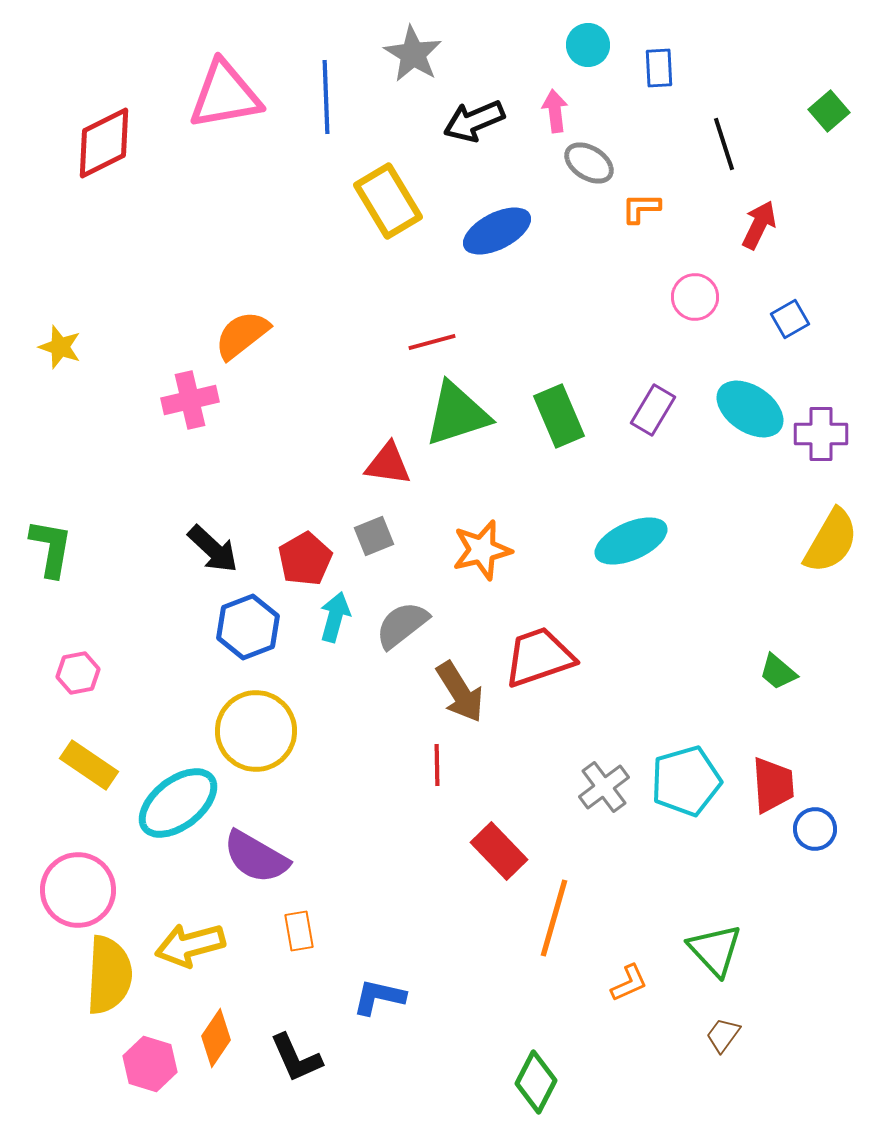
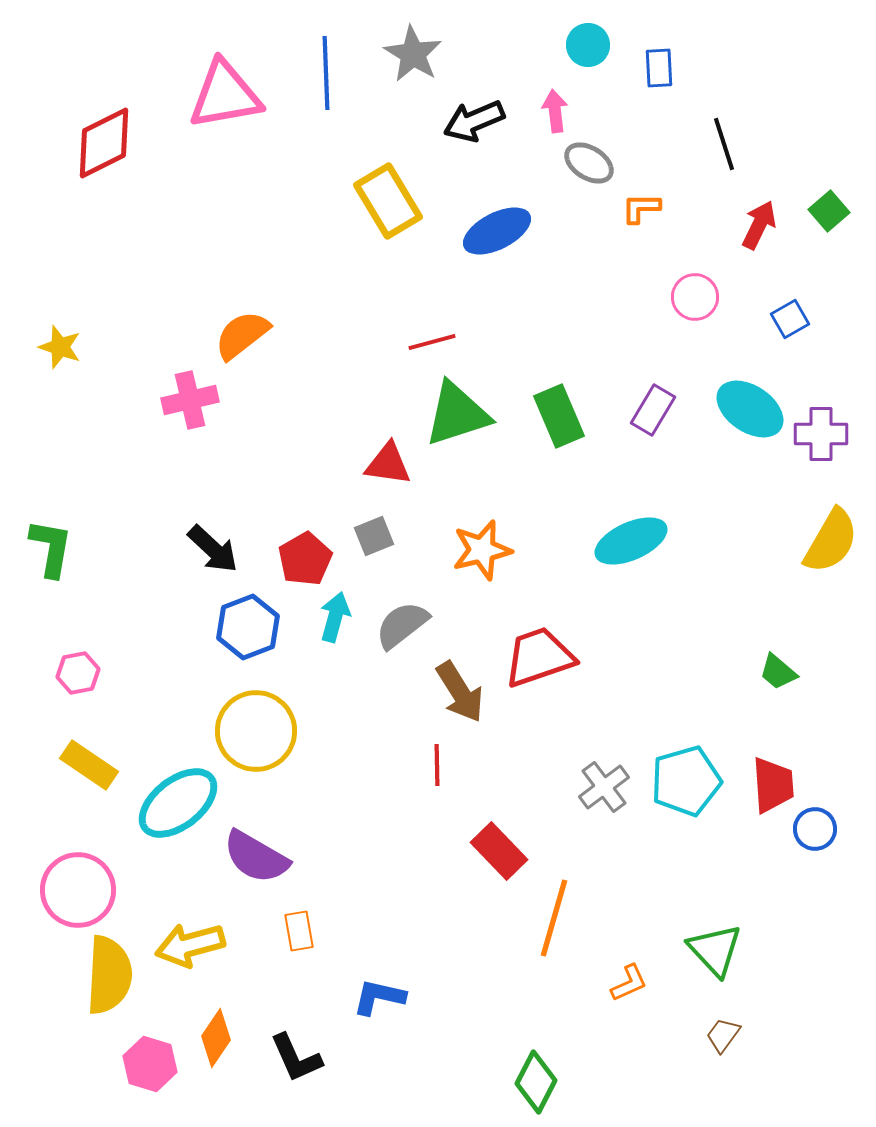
blue line at (326, 97): moved 24 px up
green square at (829, 111): moved 100 px down
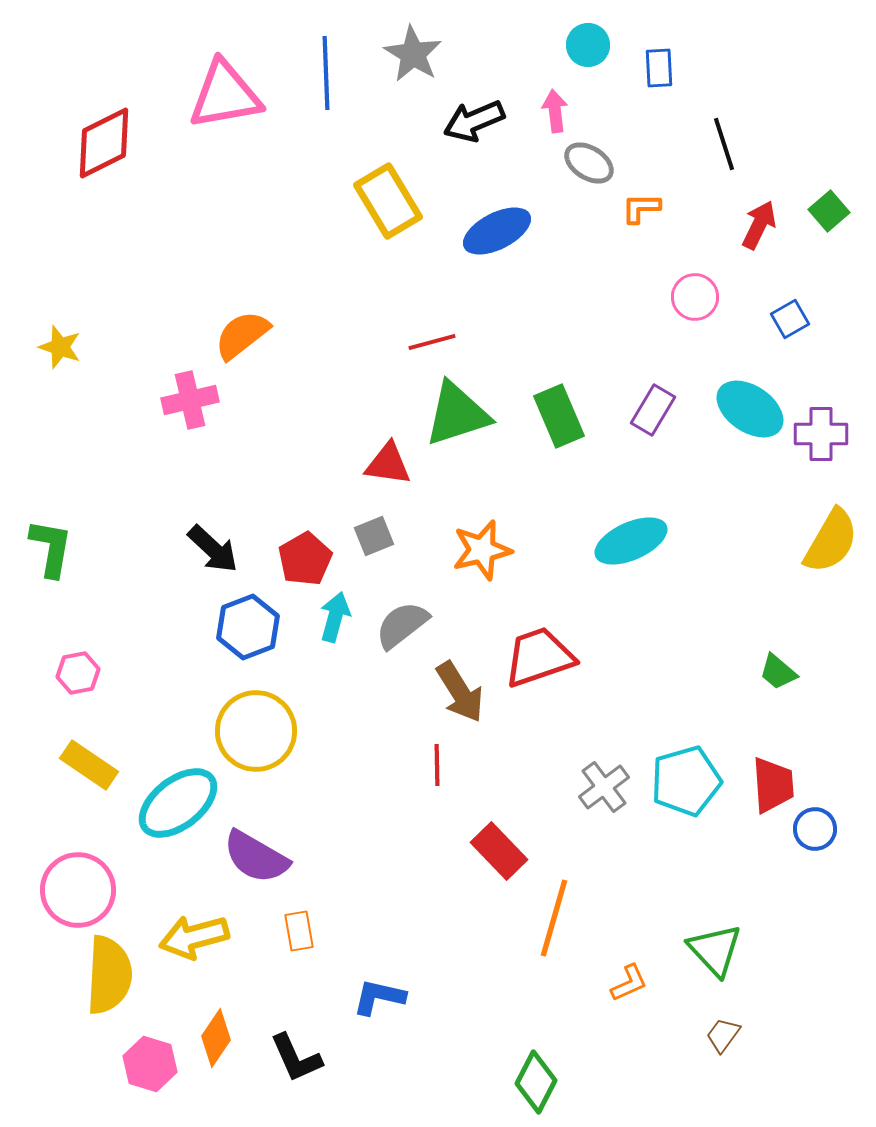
yellow arrow at (190, 945): moved 4 px right, 8 px up
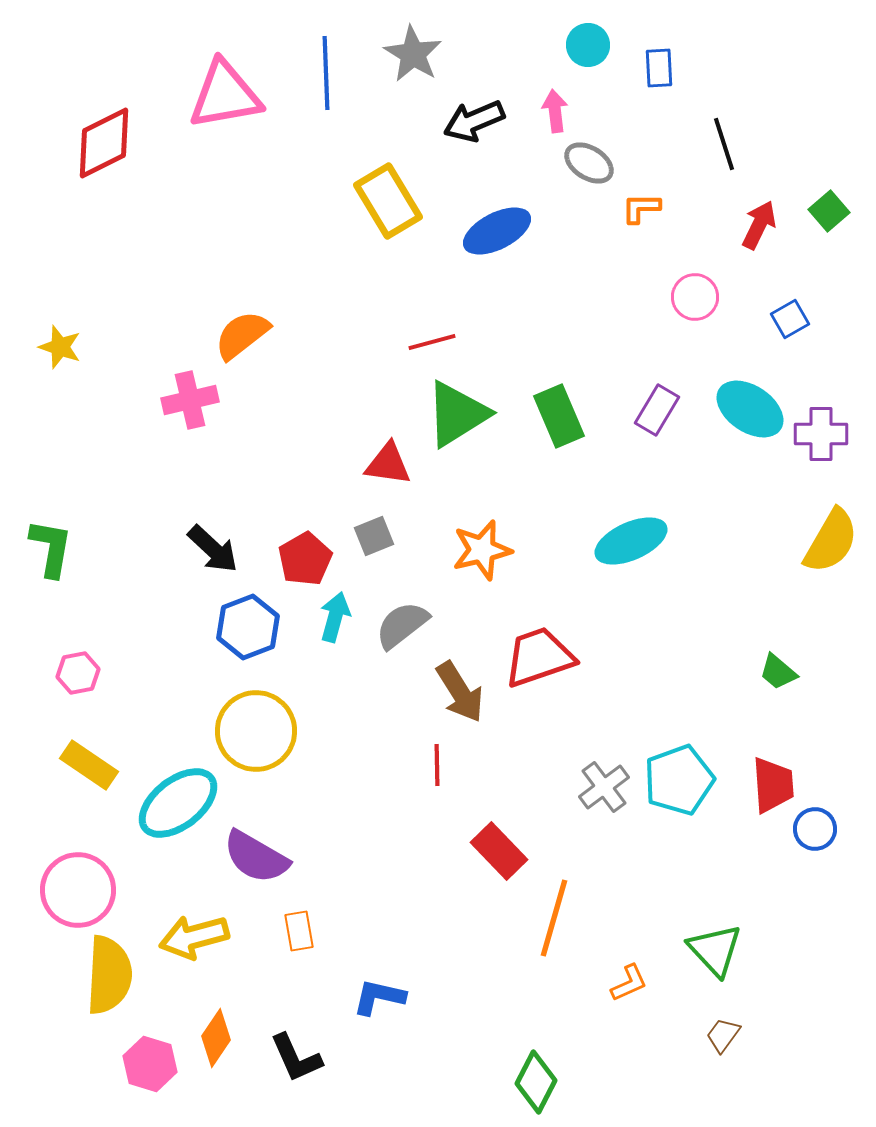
purple rectangle at (653, 410): moved 4 px right
green triangle at (457, 414): rotated 14 degrees counterclockwise
cyan pentagon at (686, 781): moved 7 px left, 1 px up; rotated 4 degrees counterclockwise
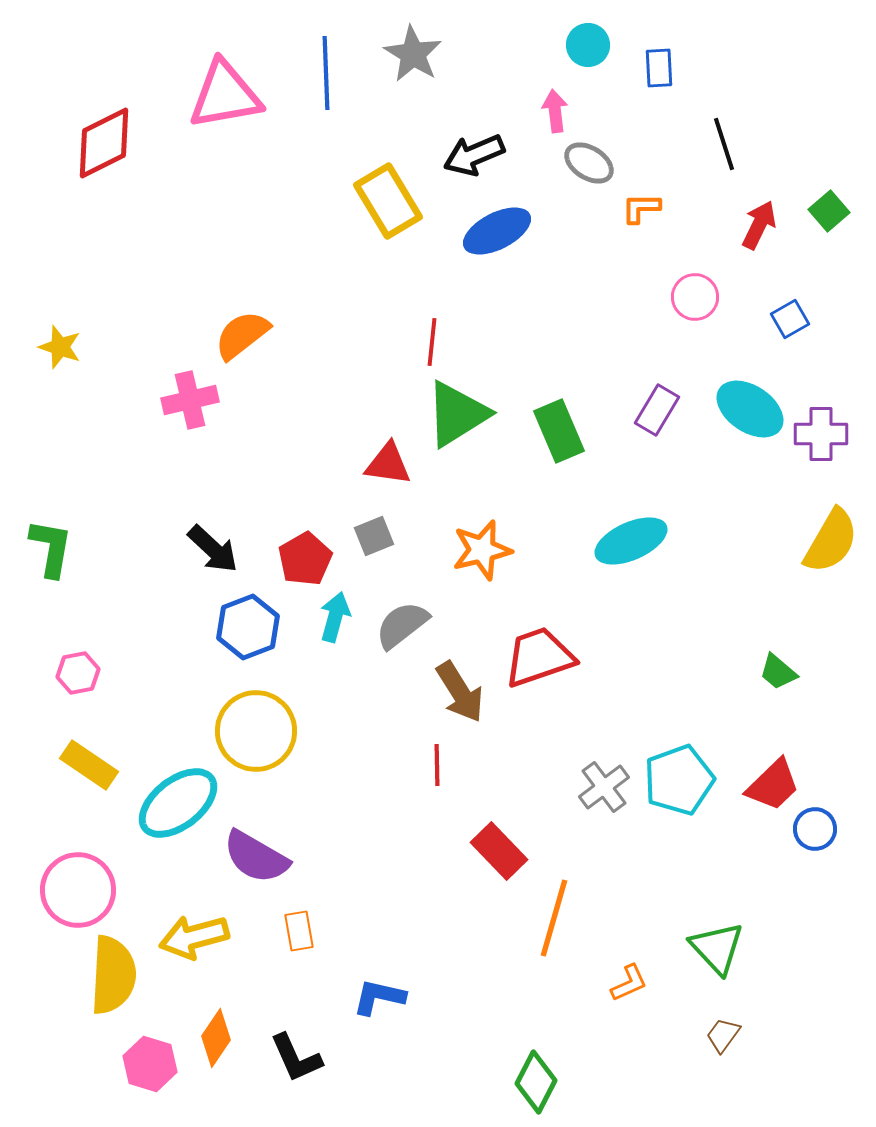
black arrow at (474, 121): moved 34 px down
red line at (432, 342): rotated 69 degrees counterclockwise
green rectangle at (559, 416): moved 15 px down
red trapezoid at (773, 785): rotated 50 degrees clockwise
green triangle at (715, 950): moved 2 px right, 2 px up
yellow semicircle at (109, 975): moved 4 px right
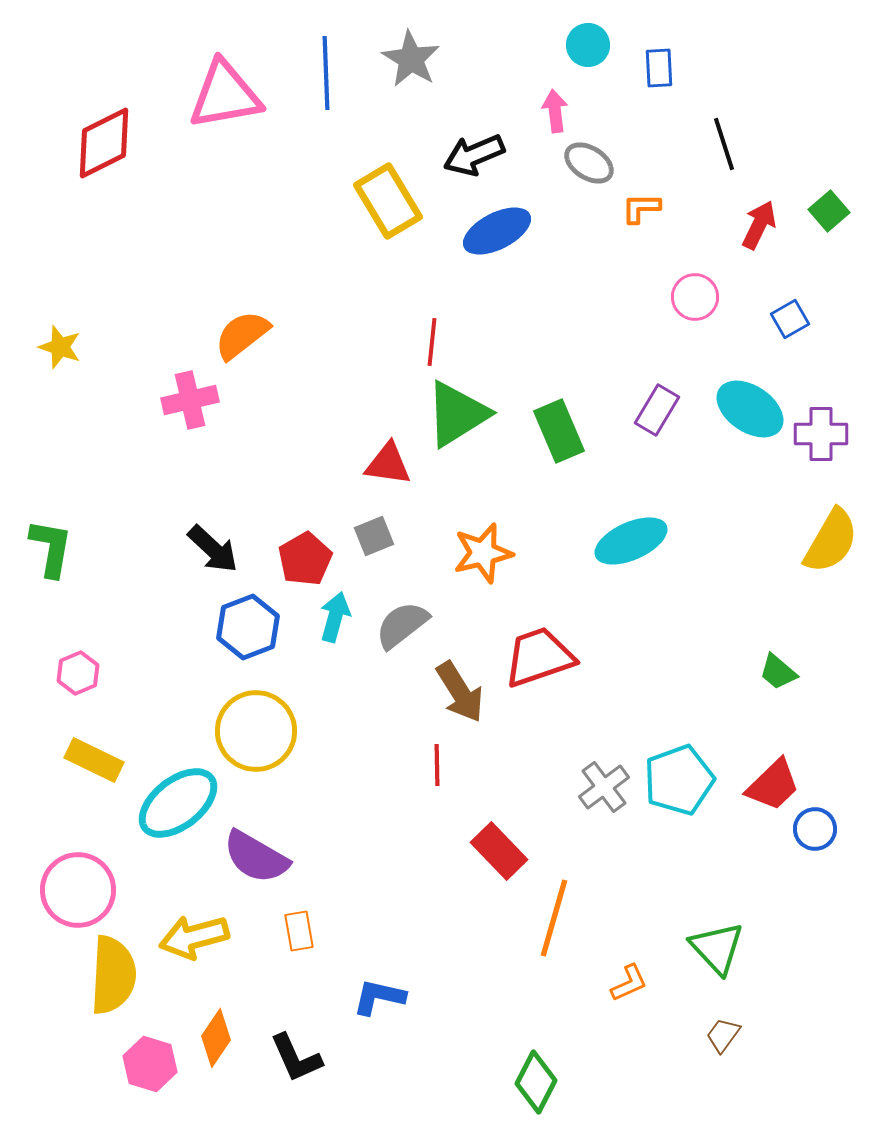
gray star at (413, 54): moved 2 px left, 5 px down
orange star at (482, 550): moved 1 px right, 3 px down
pink hexagon at (78, 673): rotated 12 degrees counterclockwise
yellow rectangle at (89, 765): moved 5 px right, 5 px up; rotated 8 degrees counterclockwise
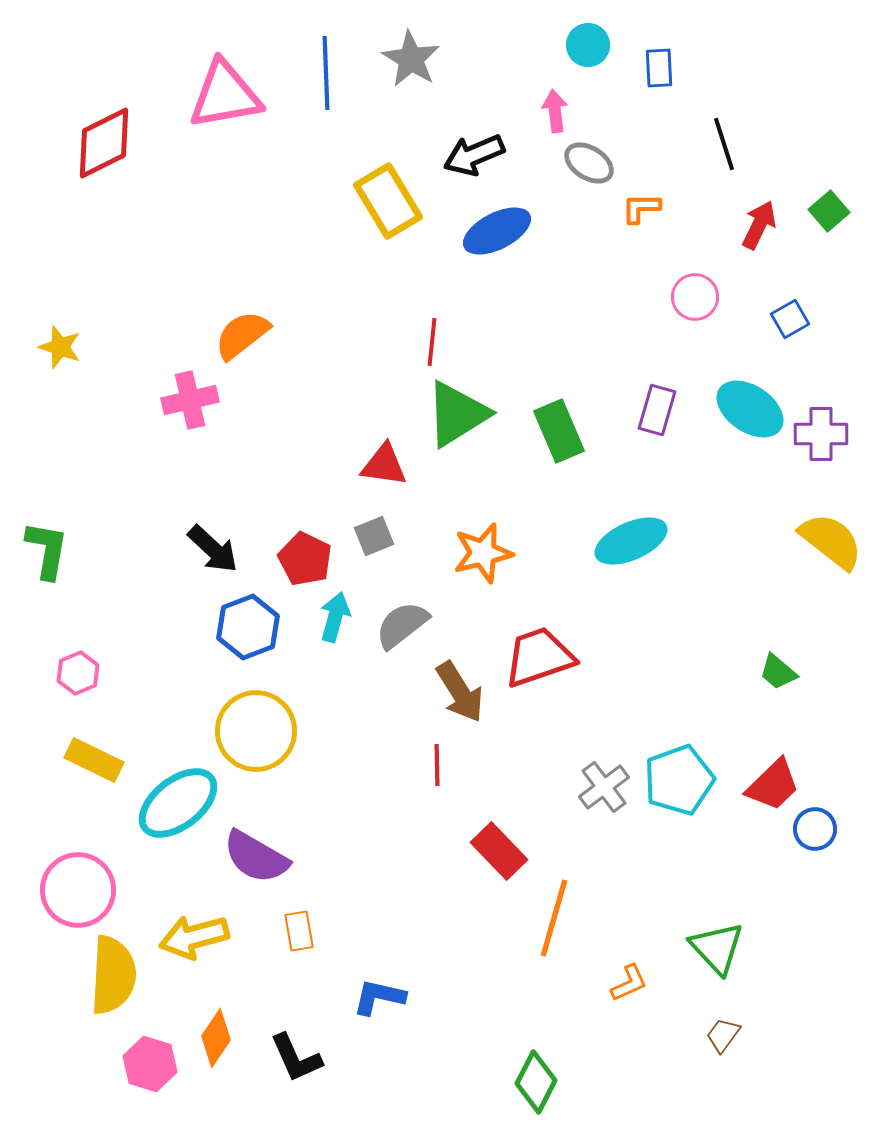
purple rectangle at (657, 410): rotated 15 degrees counterclockwise
red triangle at (388, 464): moved 4 px left, 1 px down
yellow semicircle at (831, 541): rotated 82 degrees counterclockwise
green L-shape at (51, 548): moved 4 px left, 2 px down
red pentagon at (305, 559): rotated 16 degrees counterclockwise
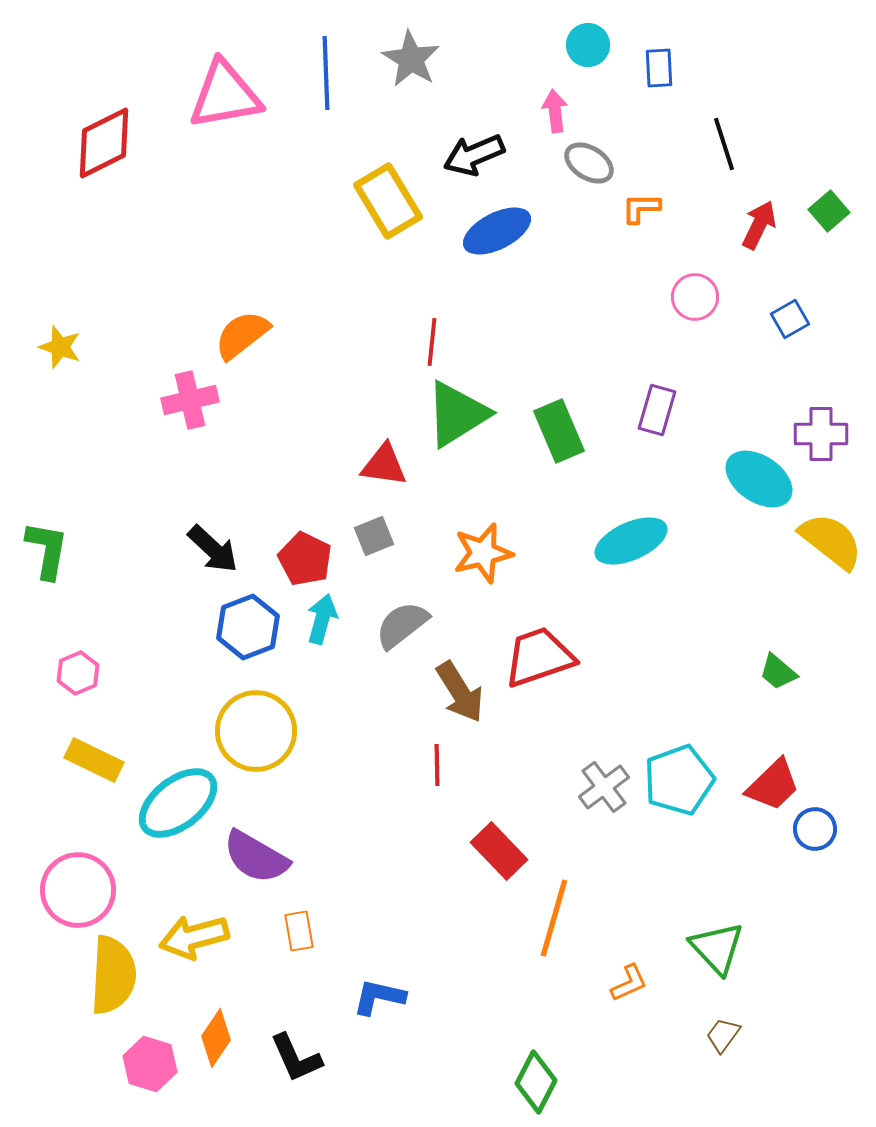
cyan ellipse at (750, 409): moved 9 px right, 70 px down
cyan arrow at (335, 617): moved 13 px left, 2 px down
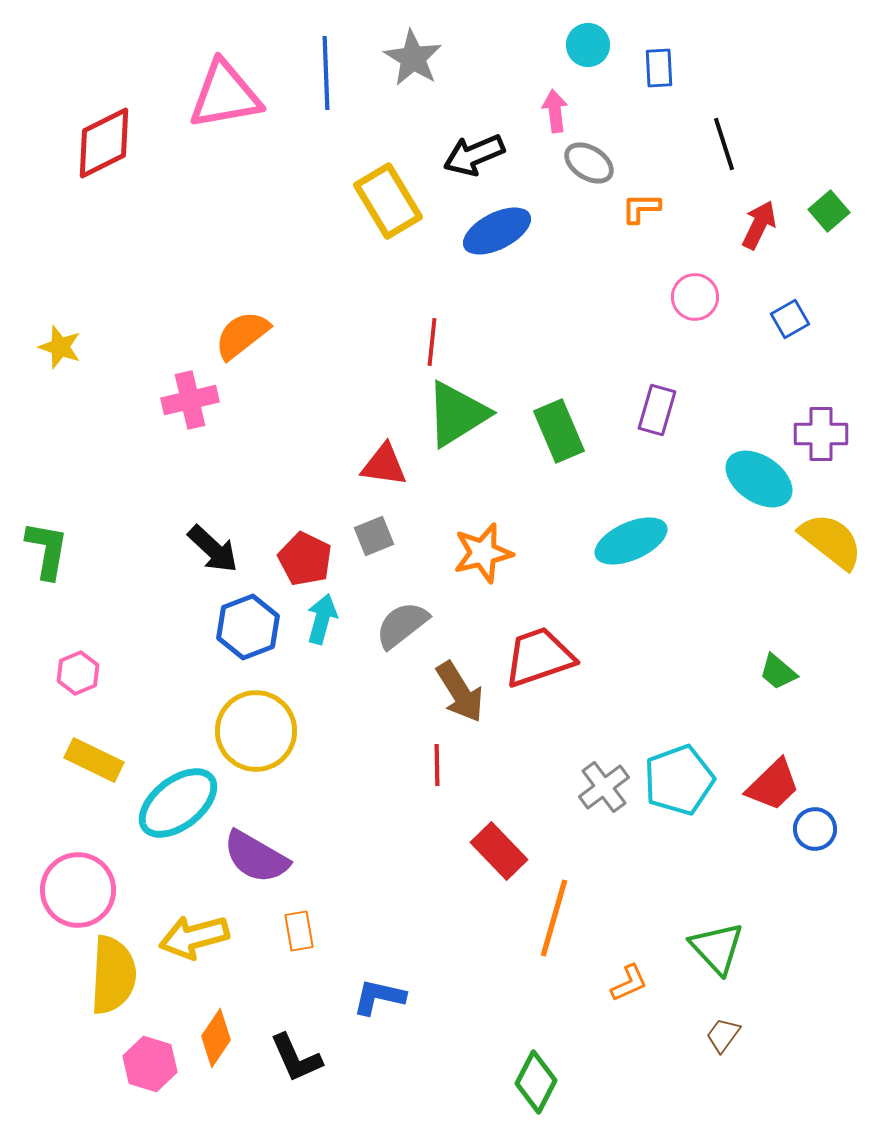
gray star at (411, 59): moved 2 px right, 1 px up
